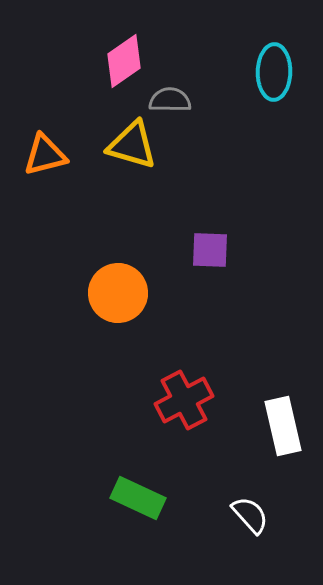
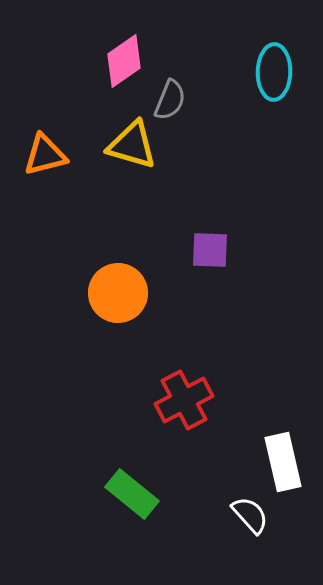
gray semicircle: rotated 111 degrees clockwise
white rectangle: moved 36 px down
green rectangle: moved 6 px left, 4 px up; rotated 14 degrees clockwise
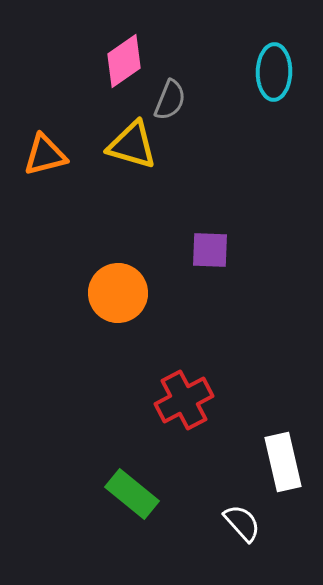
white semicircle: moved 8 px left, 8 px down
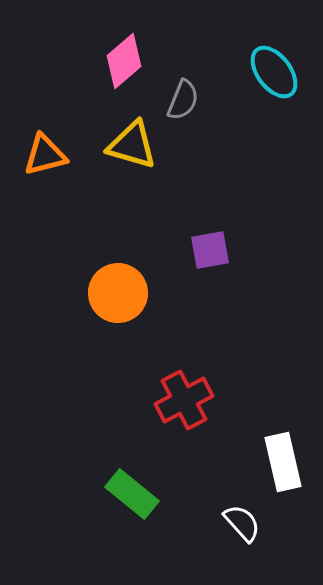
pink diamond: rotated 6 degrees counterclockwise
cyan ellipse: rotated 38 degrees counterclockwise
gray semicircle: moved 13 px right
purple square: rotated 12 degrees counterclockwise
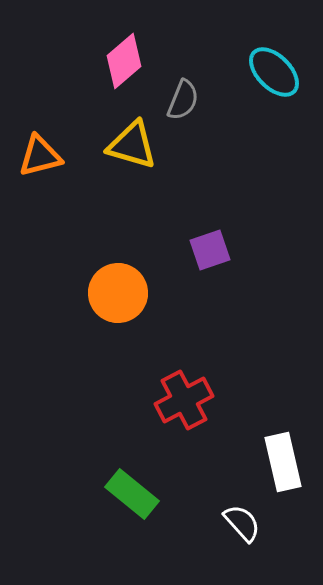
cyan ellipse: rotated 8 degrees counterclockwise
orange triangle: moved 5 px left, 1 px down
purple square: rotated 9 degrees counterclockwise
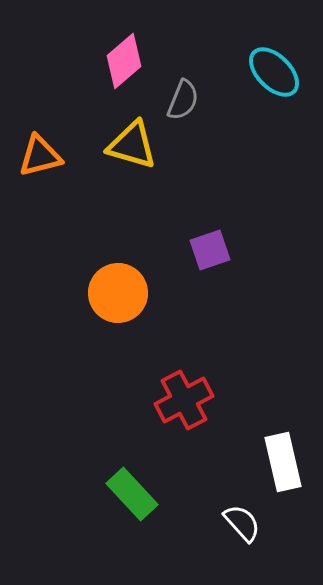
green rectangle: rotated 8 degrees clockwise
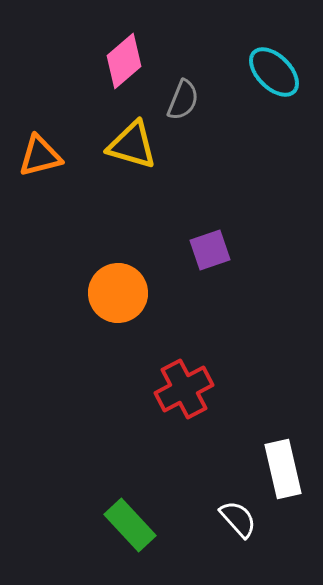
red cross: moved 11 px up
white rectangle: moved 7 px down
green rectangle: moved 2 px left, 31 px down
white semicircle: moved 4 px left, 4 px up
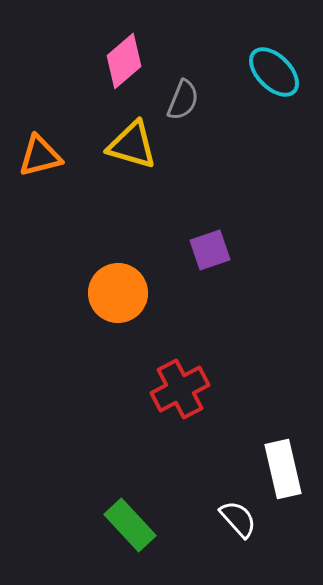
red cross: moved 4 px left
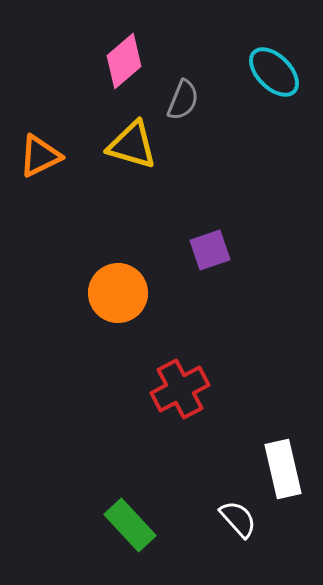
orange triangle: rotated 12 degrees counterclockwise
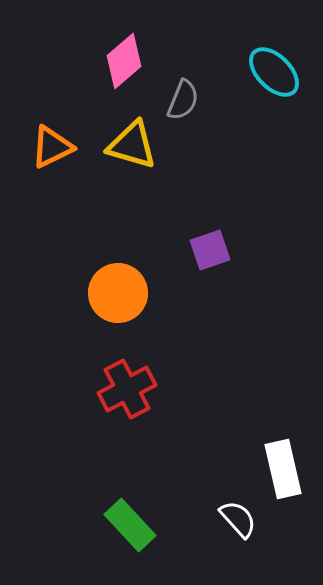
orange triangle: moved 12 px right, 9 px up
red cross: moved 53 px left
